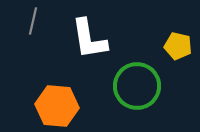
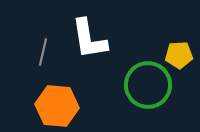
gray line: moved 10 px right, 31 px down
yellow pentagon: moved 1 px right, 9 px down; rotated 16 degrees counterclockwise
green circle: moved 11 px right, 1 px up
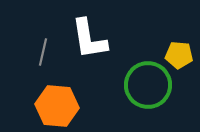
yellow pentagon: rotated 8 degrees clockwise
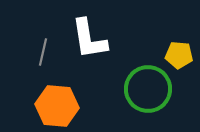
green circle: moved 4 px down
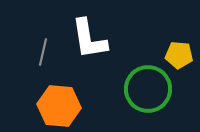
orange hexagon: moved 2 px right
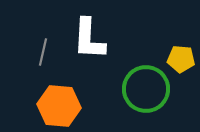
white L-shape: rotated 12 degrees clockwise
yellow pentagon: moved 2 px right, 4 px down
green circle: moved 2 px left
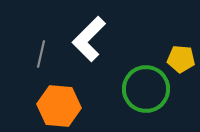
white L-shape: rotated 42 degrees clockwise
gray line: moved 2 px left, 2 px down
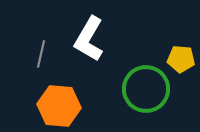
white L-shape: rotated 15 degrees counterclockwise
